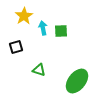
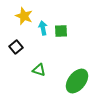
yellow star: rotated 18 degrees counterclockwise
black square: rotated 24 degrees counterclockwise
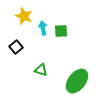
green triangle: moved 2 px right
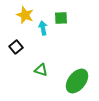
yellow star: moved 1 px right, 1 px up
green square: moved 13 px up
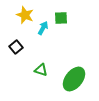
cyan arrow: rotated 40 degrees clockwise
green ellipse: moved 3 px left, 2 px up
